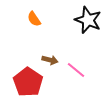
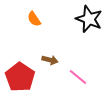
black star: moved 1 px right, 1 px up
pink line: moved 2 px right, 7 px down
red pentagon: moved 8 px left, 5 px up
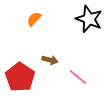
orange semicircle: rotated 77 degrees clockwise
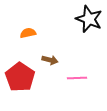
orange semicircle: moved 6 px left, 14 px down; rotated 35 degrees clockwise
pink line: moved 1 px left, 1 px down; rotated 42 degrees counterclockwise
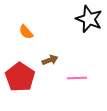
orange semicircle: moved 2 px left, 1 px up; rotated 119 degrees counterclockwise
brown arrow: rotated 35 degrees counterclockwise
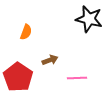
black star: rotated 8 degrees counterclockwise
orange semicircle: rotated 119 degrees counterclockwise
red pentagon: moved 2 px left
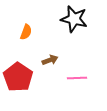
black star: moved 15 px left
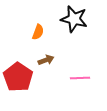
orange semicircle: moved 12 px right
brown arrow: moved 4 px left
pink line: moved 3 px right
